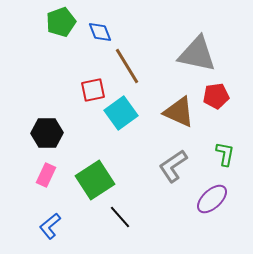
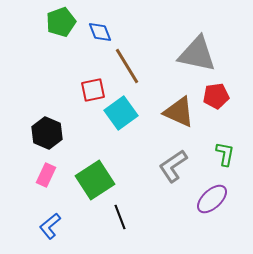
black hexagon: rotated 24 degrees clockwise
black line: rotated 20 degrees clockwise
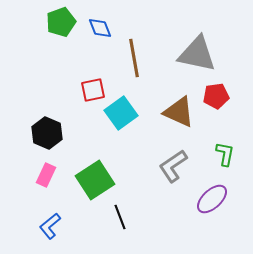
blue diamond: moved 4 px up
brown line: moved 7 px right, 8 px up; rotated 21 degrees clockwise
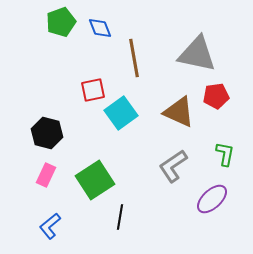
black hexagon: rotated 8 degrees counterclockwise
black line: rotated 30 degrees clockwise
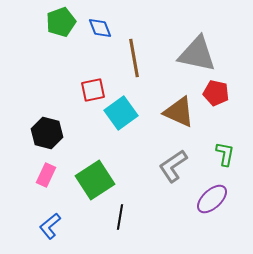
red pentagon: moved 3 px up; rotated 20 degrees clockwise
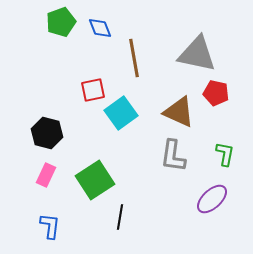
gray L-shape: moved 10 px up; rotated 48 degrees counterclockwise
blue L-shape: rotated 136 degrees clockwise
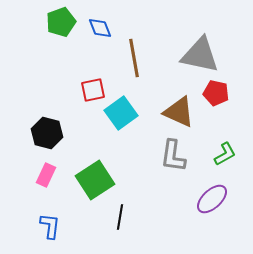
gray triangle: moved 3 px right, 1 px down
green L-shape: rotated 50 degrees clockwise
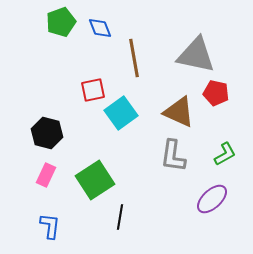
gray triangle: moved 4 px left
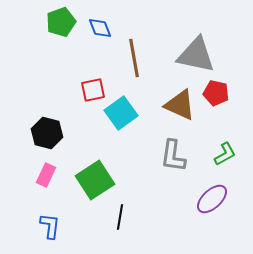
brown triangle: moved 1 px right, 7 px up
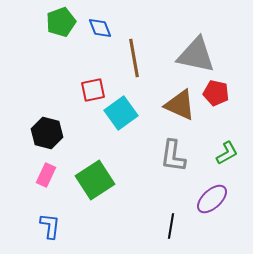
green L-shape: moved 2 px right, 1 px up
black line: moved 51 px right, 9 px down
